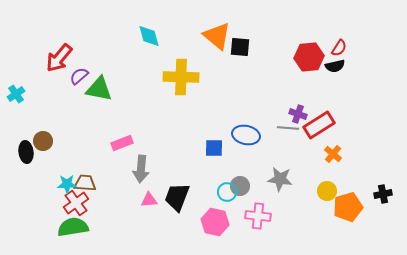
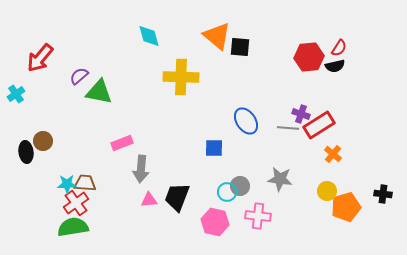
red arrow: moved 19 px left
green triangle: moved 3 px down
purple cross: moved 3 px right
blue ellipse: moved 14 px up; rotated 44 degrees clockwise
black cross: rotated 18 degrees clockwise
orange pentagon: moved 2 px left
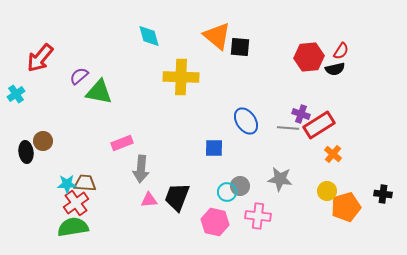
red semicircle: moved 2 px right, 3 px down
black semicircle: moved 3 px down
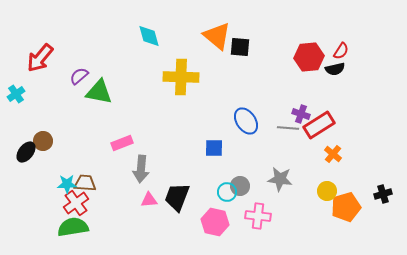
black ellipse: rotated 45 degrees clockwise
black cross: rotated 24 degrees counterclockwise
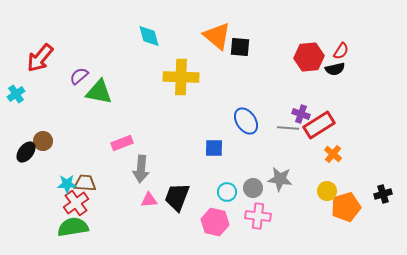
gray circle: moved 13 px right, 2 px down
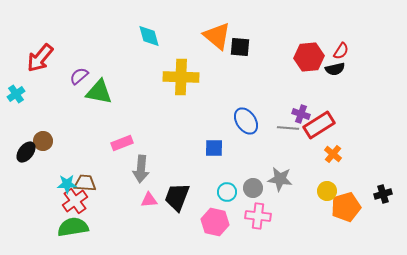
red cross: moved 1 px left, 2 px up
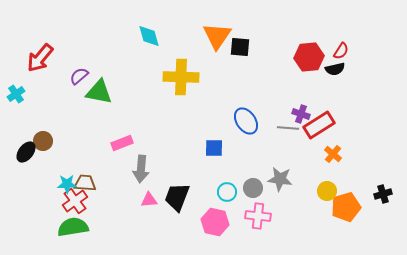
orange triangle: rotated 24 degrees clockwise
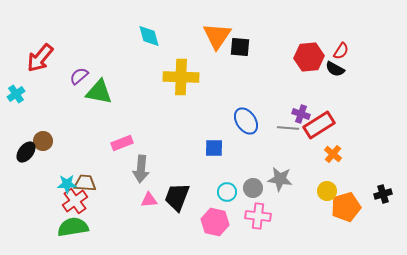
black semicircle: rotated 42 degrees clockwise
